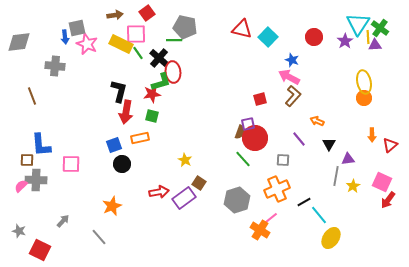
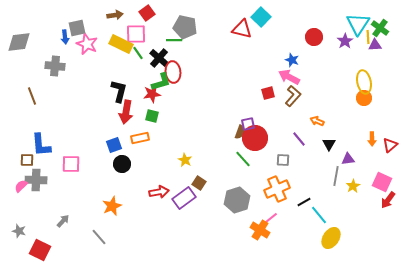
cyan square at (268, 37): moved 7 px left, 20 px up
red square at (260, 99): moved 8 px right, 6 px up
orange arrow at (372, 135): moved 4 px down
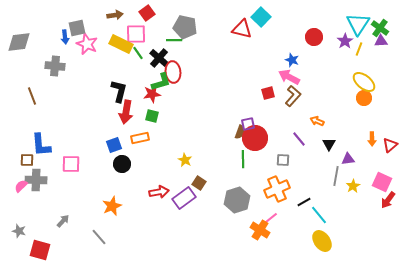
yellow line at (368, 37): moved 9 px left, 12 px down; rotated 24 degrees clockwise
purple triangle at (375, 45): moved 6 px right, 4 px up
yellow ellipse at (364, 82): rotated 40 degrees counterclockwise
green line at (243, 159): rotated 42 degrees clockwise
yellow ellipse at (331, 238): moved 9 px left, 3 px down; rotated 70 degrees counterclockwise
red square at (40, 250): rotated 10 degrees counterclockwise
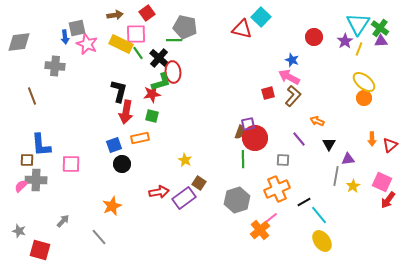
orange cross at (260, 230): rotated 18 degrees clockwise
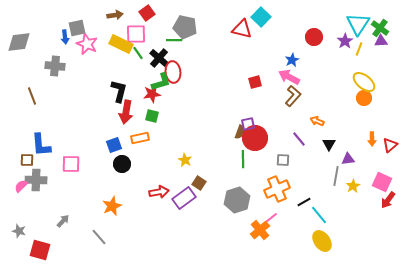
blue star at (292, 60): rotated 24 degrees clockwise
red square at (268, 93): moved 13 px left, 11 px up
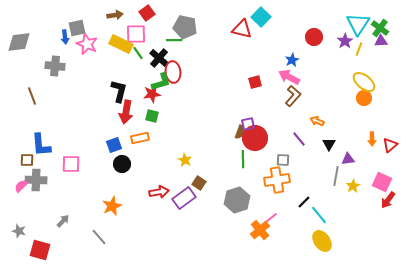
orange cross at (277, 189): moved 9 px up; rotated 15 degrees clockwise
black line at (304, 202): rotated 16 degrees counterclockwise
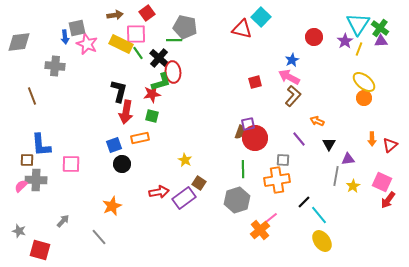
green line at (243, 159): moved 10 px down
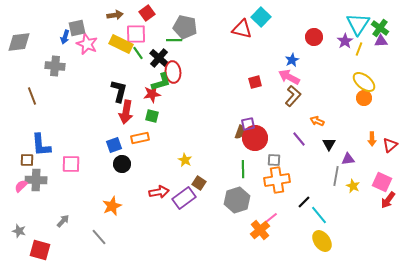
blue arrow at (65, 37): rotated 24 degrees clockwise
gray square at (283, 160): moved 9 px left
yellow star at (353, 186): rotated 16 degrees counterclockwise
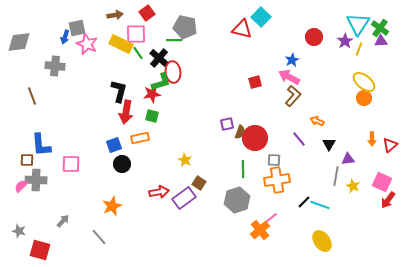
purple square at (248, 124): moved 21 px left
cyan line at (319, 215): moved 1 px right, 10 px up; rotated 30 degrees counterclockwise
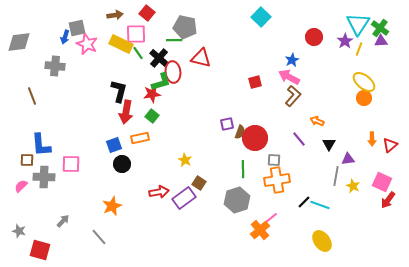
red square at (147, 13): rotated 14 degrees counterclockwise
red triangle at (242, 29): moved 41 px left, 29 px down
green square at (152, 116): rotated 24 degrees clockwise
gray cross at (36, 180): moved 8 px right, 3 px up
